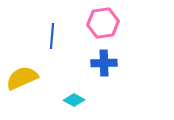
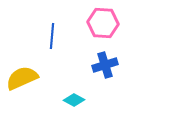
pink hexagon: rotated 12 degrees clockwise
blue cross: moved 1 px right, 2 px down; rotated 15 degrees counterclockwise
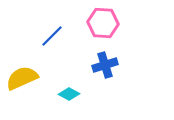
blue line: rotated 40 degrees clockwise
cyan diamond: moved 5 px left, 6 px up
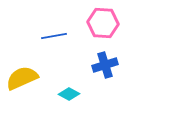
blue line: moved 2 px right; rotated 35 degrees clockwise
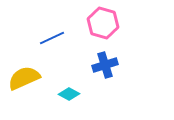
pink hexagon: rotated 12 degrees clockwise
blue line: moved 2 px left, 2 px down; rotated 15 degrees counterclockwise
yellow semicircle: moved 2 px right
